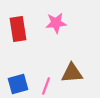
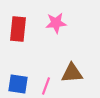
red rectangle: rotated 15 degrees clockwise
blue square: rotated 25 degrees clockwise
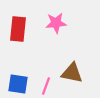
brown triangle: rotated 15 degrees clockwise
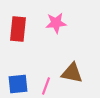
blue square: rotated 15 degrees counterclockwise
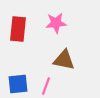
brown triangle: moved 8 px left, 13 px up
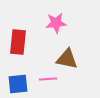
red rectangle: moved 13 px down
brown triangle: moved 3 px right, 1 px up
pink line: moved 2 px right, 7 px up; rotated 66 degrees clockwise
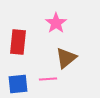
pink star: rotated 30 degrees counterclockwise
brown triangle: moved 1 px left, 1 px up; rotated 50 degrees counterclockwise
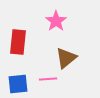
pink star: moved 2 px up
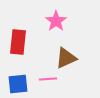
brown triangle: rotated 15 degrees clockwise
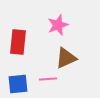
pink star: moved 2 px right, 4 px down; rotated 15 degrees clockwise
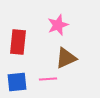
blue square: moved 1 px left, 2 px up
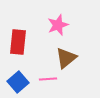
brown triangle: rotated 15 degrees counterclockwise
blue square: moved 1 px right; rotated 35 degrees counterclockwise
